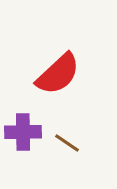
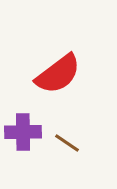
red semicircle: rotated 6 degrees clockwise
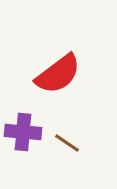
purple cross: rotated 6 degrees clockwise
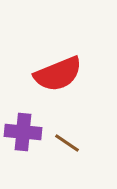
red semicircle: rotated 15 degrees clockwise
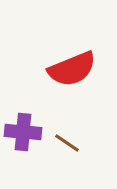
red semicircle: moved 14 px right, 5 px up
